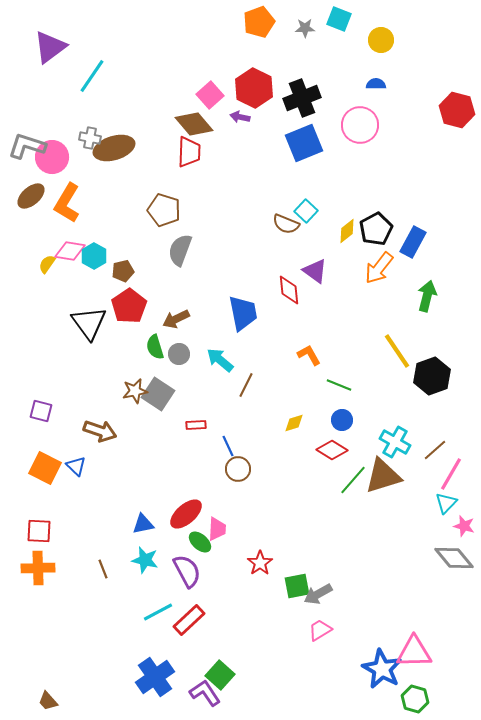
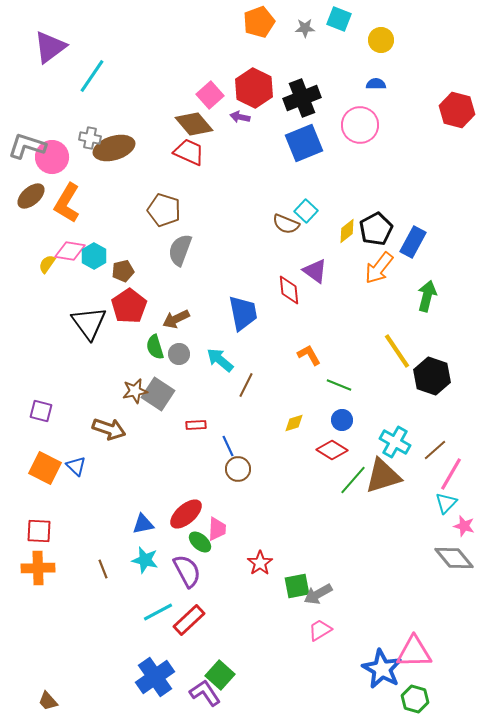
red trapezoid at (189, 152): rotated 68 degrees counterclockwise
black hexagon at (432, 376): rotated 21 degrees counterclockwise
brown arrow at (100, 431): moved 9 px right, 2 px up
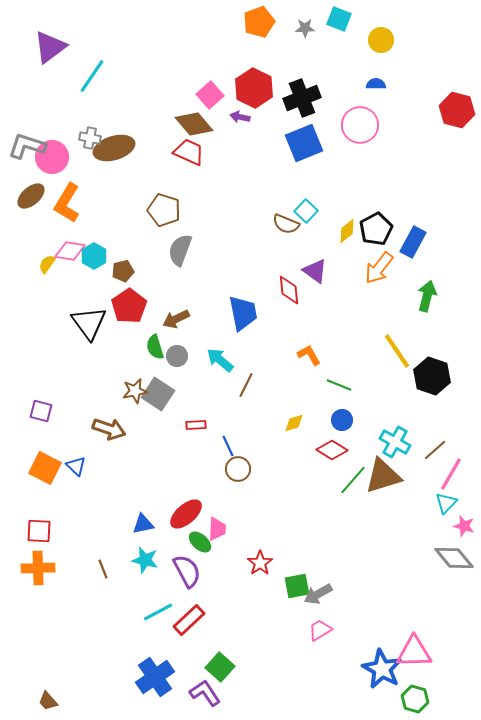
gray circle at (179, 354): moved 2 px left, 2 px down
green square at (220, 675): moved 8 px up
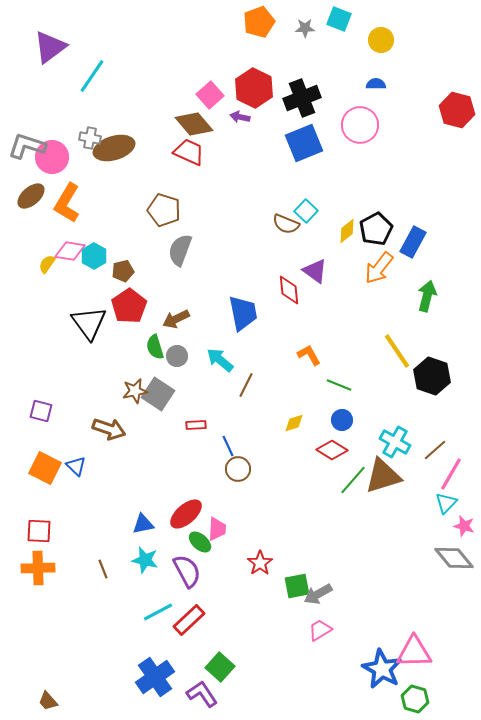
purple L-shape at (205, 693): moved 3 px left, 1 px down
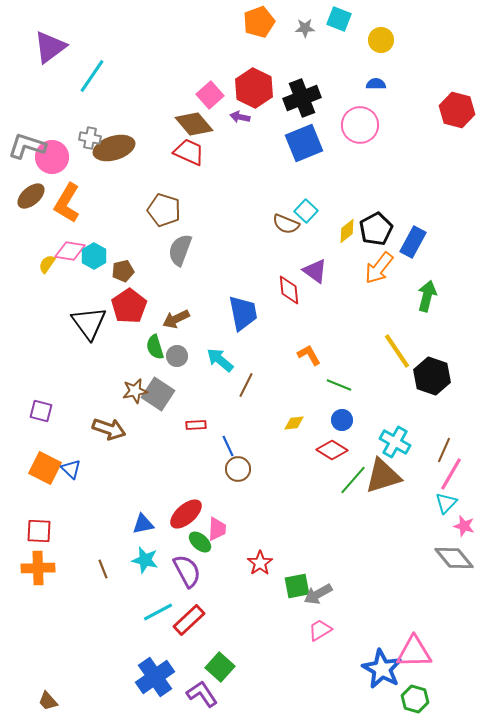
yellow diamond at (294, 423): rotated 10 degrees clockwise
brown line at (435, 450): moved 9 px right; rotated 25 degrees counterclockwise
blue triangle at (76, 466): moved 5 px left, 3 px down
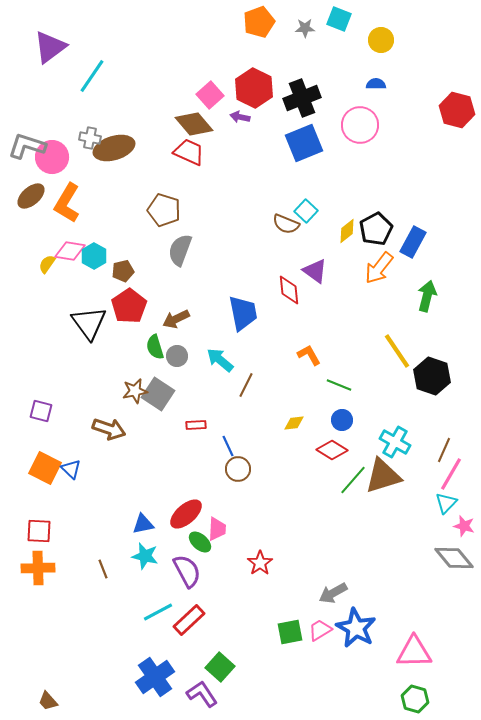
cyan star at (145, 560): moved 4 px up
green square at (297, 586): moved 7 px left, 46 px down
gray arrow at (318, 594): moved 15 px right, 1 px up
blue star at (382, 669): moved 26 px left, 41 px up
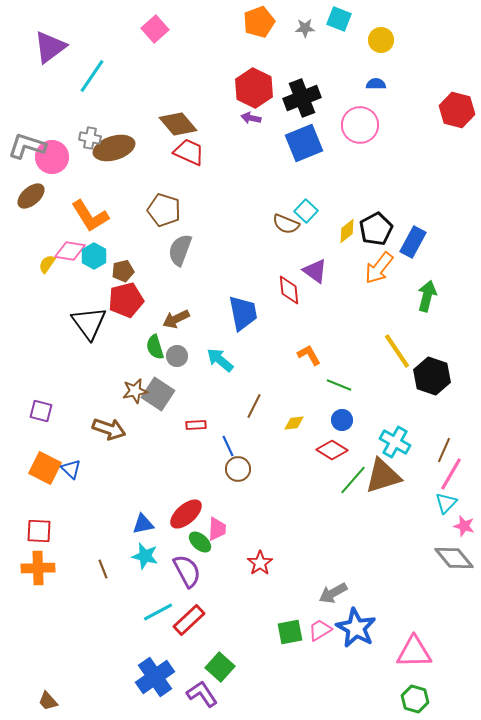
pink square at (210, 95): moved 55 px left, 66 px up
purple arrow at (240, 117): moved 11 px right, 1 px down
brown diamond at (194, 124): moved 16 px left
orange L-shape at (67, 203): moved 23 px right, 13 px down; rotated 63 degrees counterclockwise
red pentagon at (129, 306): moved 3 px left, 6 px up; rotated 20 degrees clockwise
brown line at (246, 385): moved 8 px right, 21 px down
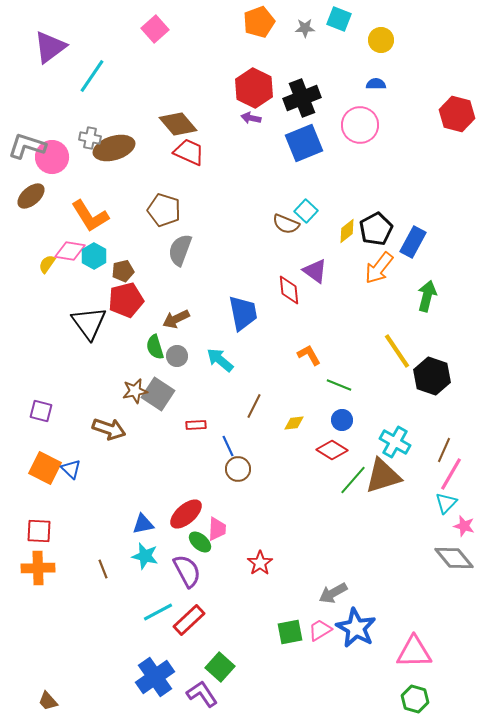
red hexagon at (457, 110): moved 4 px down
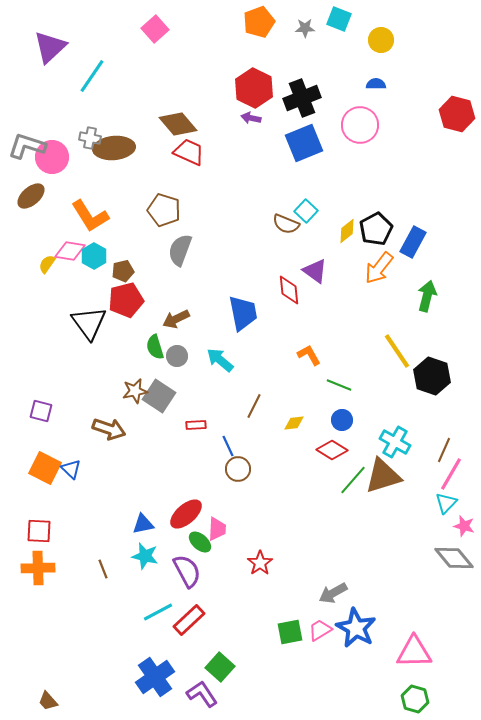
purple triangle at (50, 47): rotated 6 degrees counterclockwise
brown ellipse at (114, 148): rotated 12 degrees clockwise
gray square at (158, 394): moved 1 px right, 2 px down
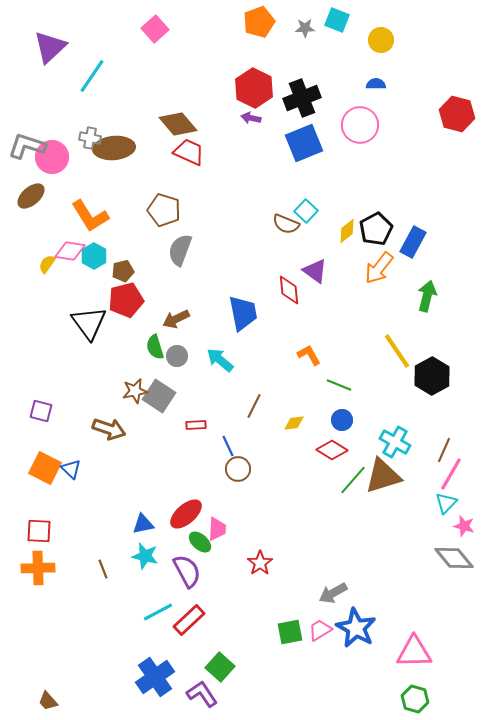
cyan square at (339, 19): moved 2 px left, 1 px down
black hexagon at (432, 376): rotated 12 degrees clockwise
